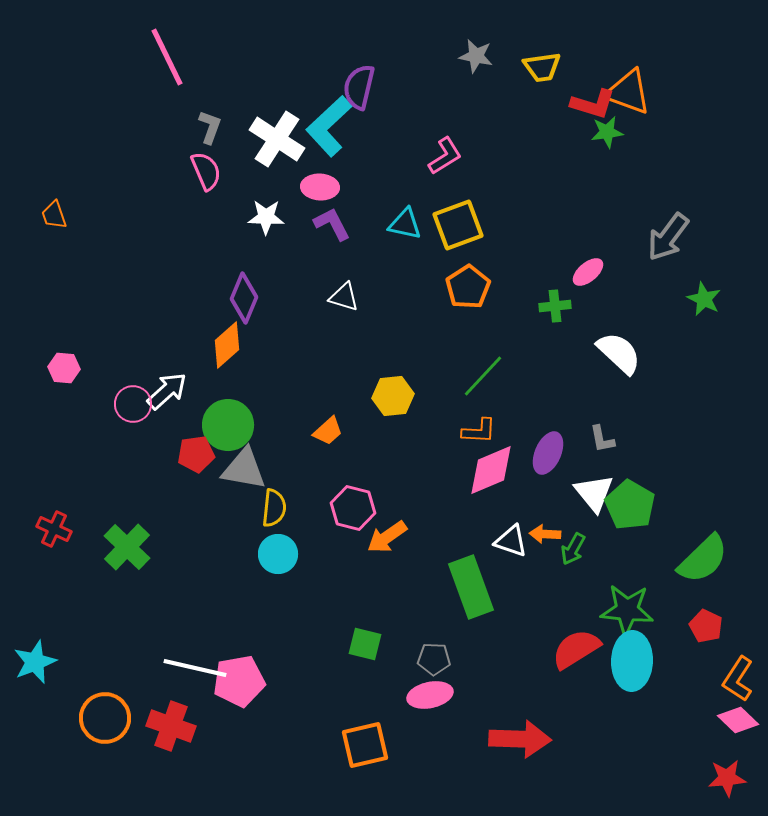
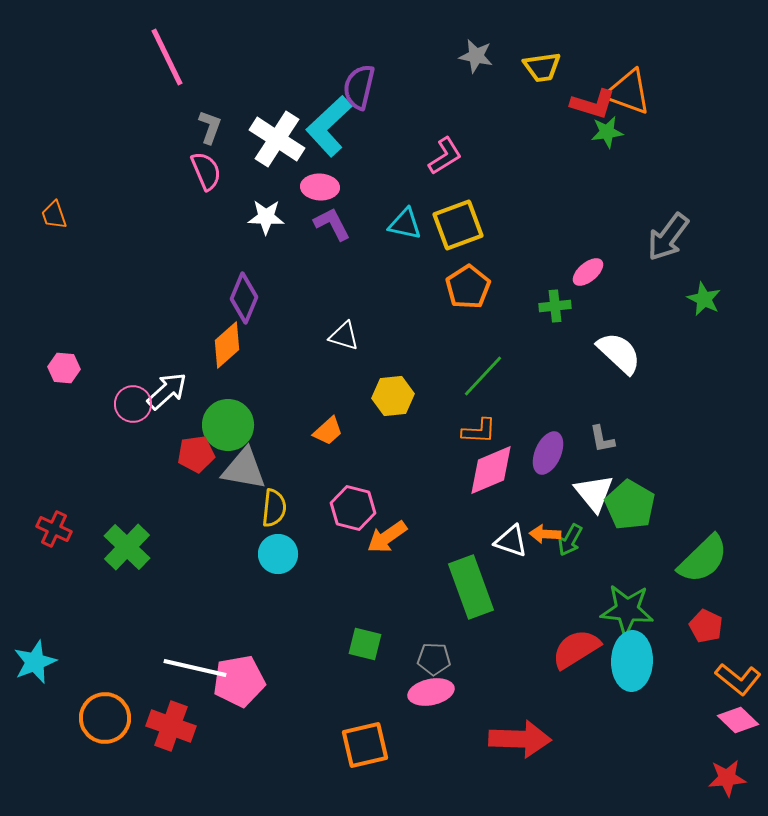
white triangle at (344, 297): moved 39 px down
green arrow at (573, 549): moved 3 px left, 9 px up
orange L-shape at (738, 679): rotated 84 degrees counterclockwise
pink ellipse at (430, 695): moved 1 px right, 3 px up
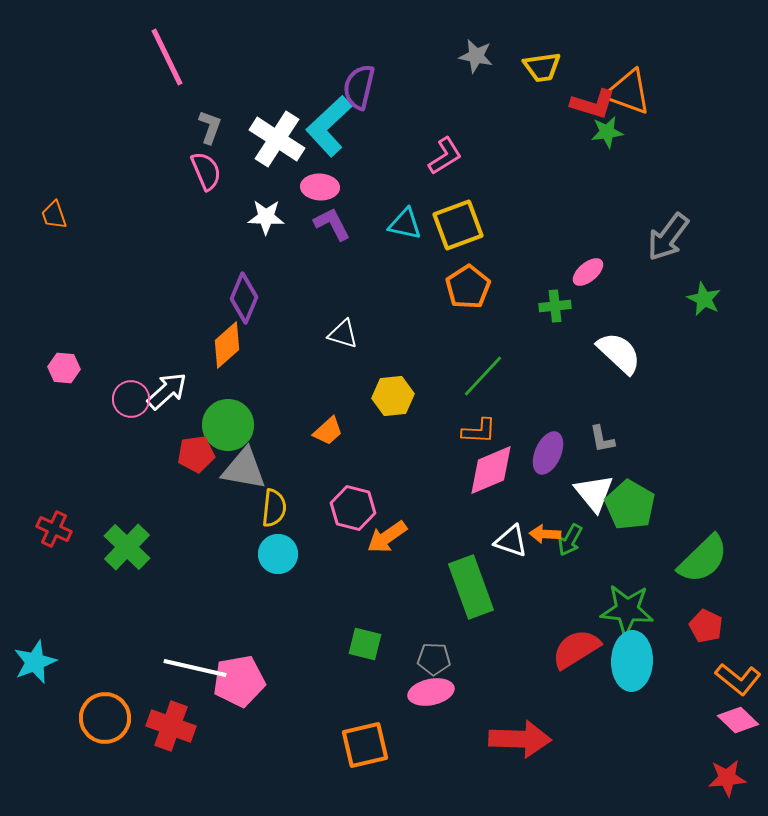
white triangle at (344, 336): moved 1 px left, 2 px up
pink circle at (133, 404): moved 2 px left, 5 px up
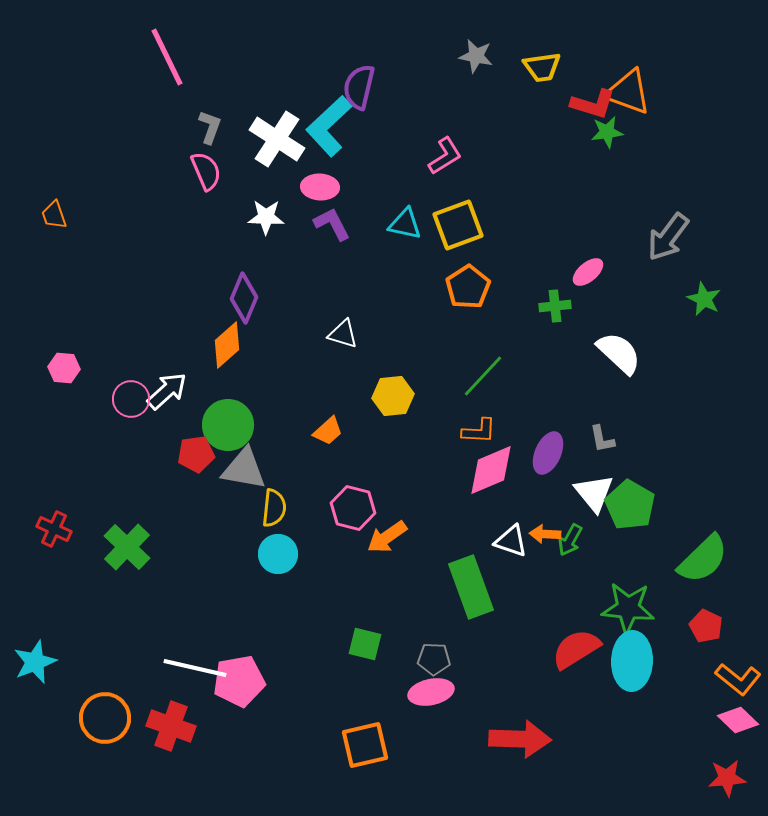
green star at (627, 610): moved 1 px right, 2 px up
